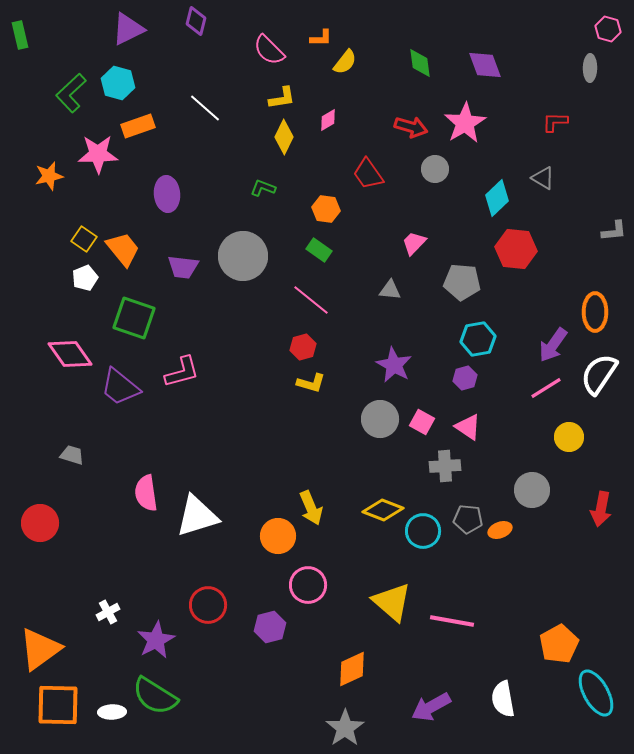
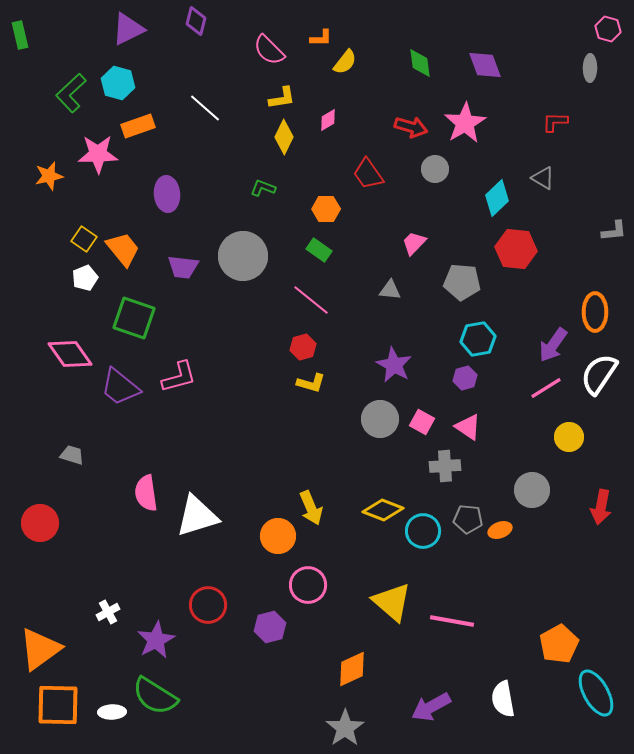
orange hexagon at (326, 209): rotated 8 degrees counterclockwise
pink L-shape at (182, 372): moved 3 px left, 5 px down
red arrow at (601, 509): moved 2 px up
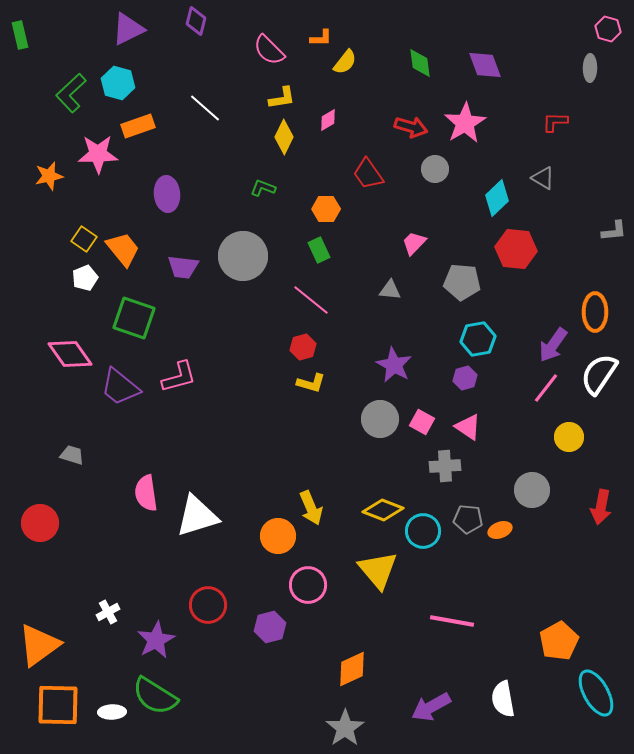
green rectangle at (319, 250): rotated 30 degrees clockwise
pink line at (546, 388): rotated 20 degrees counterclockwise
yellow triangle at (392, 602): moved 14 px left, 32 px up; rotated 9 degrees clockwise
orange pentagon at (559, 644): moved 3 px up
orange triangle at (40, 649): moved 1 px left, 4 px up
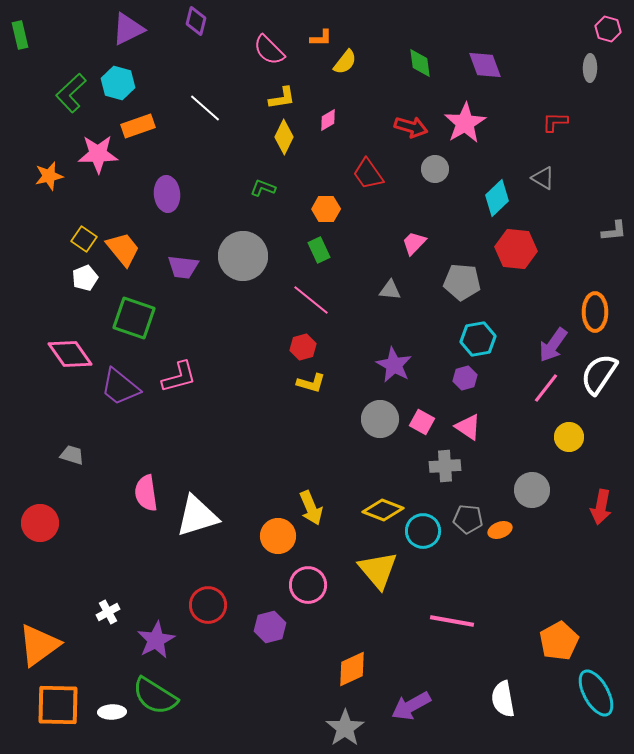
purple arrow at (431, 707): moved 20 px left, 1 px up
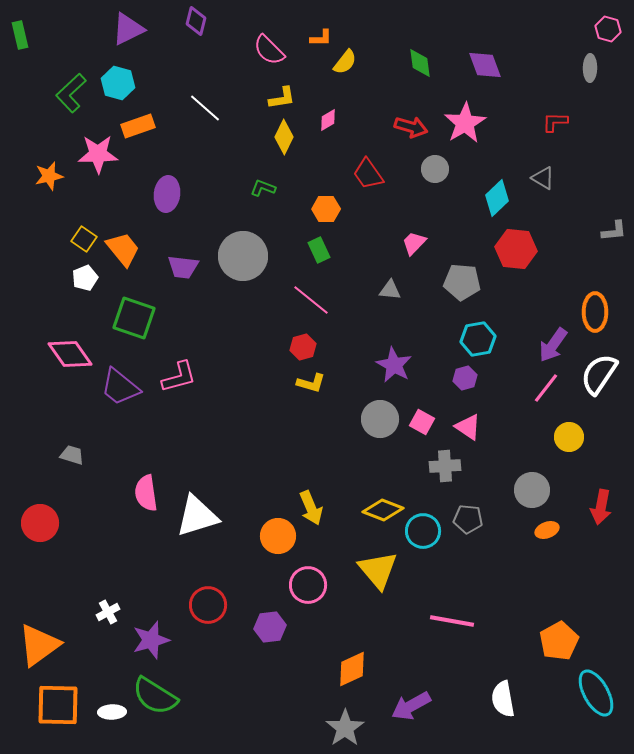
purple ellipse at (167, 194): rotated 12 degrees clockwise
orange ellipse at (500, 530): moved 47 px right
purple hexagon at (270, 627): rotated 8 degrees clockwise
purple star at (156, 640): moved 5 px left; rotated 12 degrees clockwise
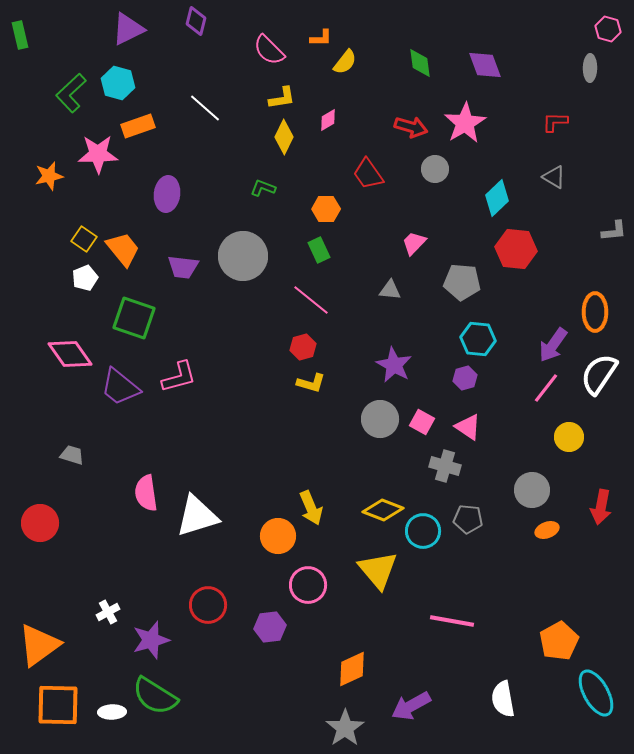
gray triangle at (543, 178): moved 11 px right, 1 px up
cyan hexagon at (478, 339): rotated 16 degrees clockwise
gray cross at (445, 466): rotated 20 degrees clockwise
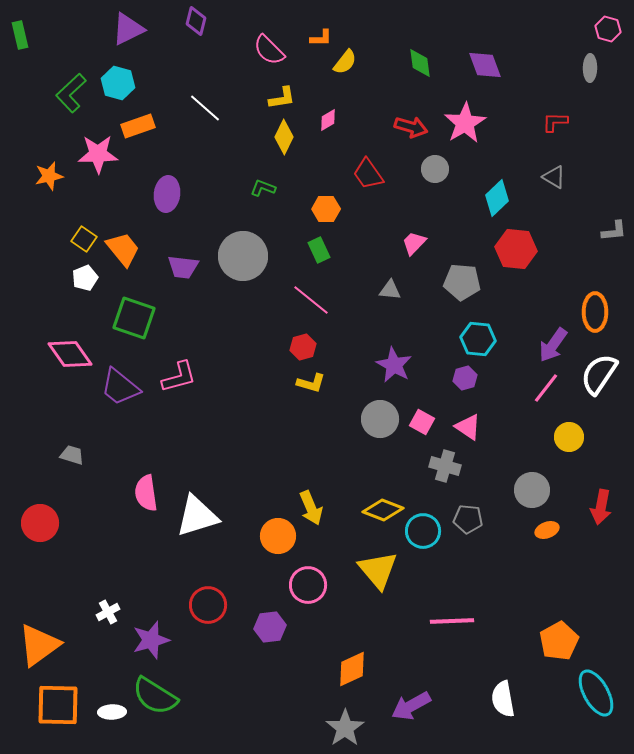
pink line at (452, 621): rotated 12 degrees counterclockwise
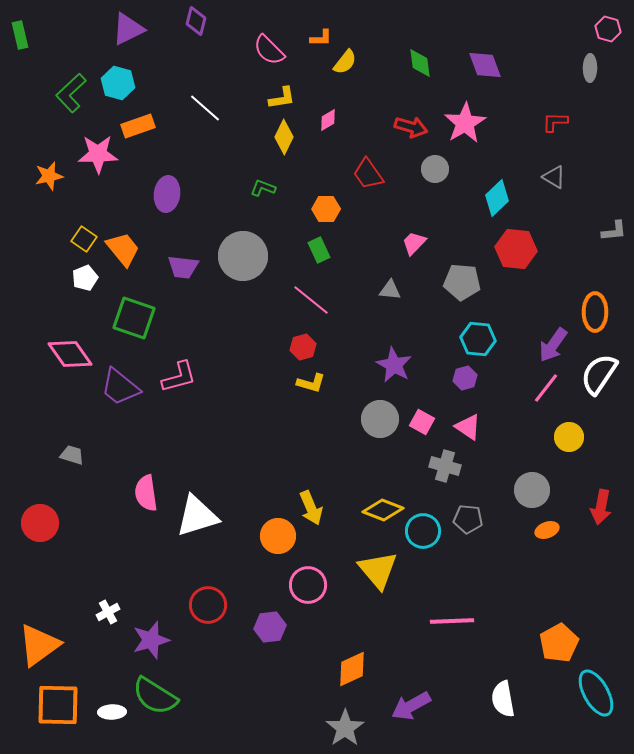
orange pentagon at (559, 641): moved 2 px down
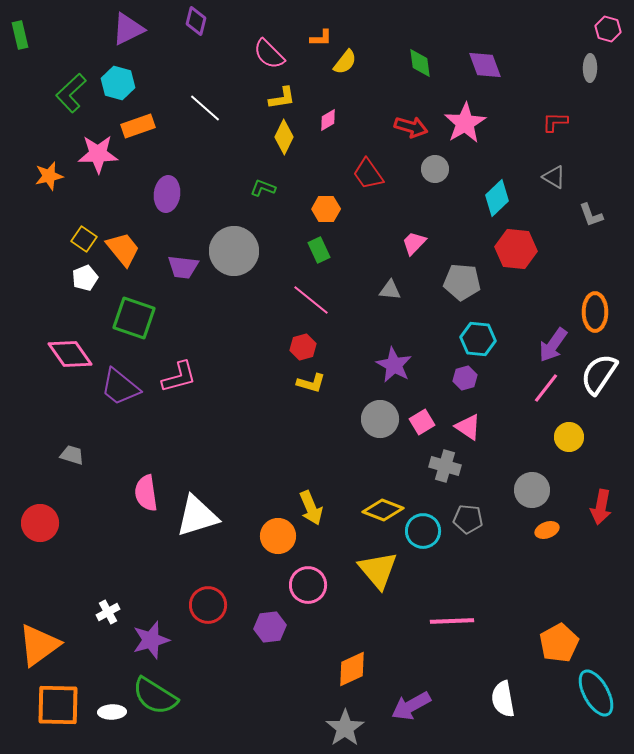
pink semicircle at (269, 50): moved 4 px down
gray L-shape at (614, 231): moved 23 px left, 16 px up; rotated 76 degrees clockwise
gray circle at (243, 256): moved 9 px left, 5 px up
pink square at (422, 422): rotated 30 degrees clockwise
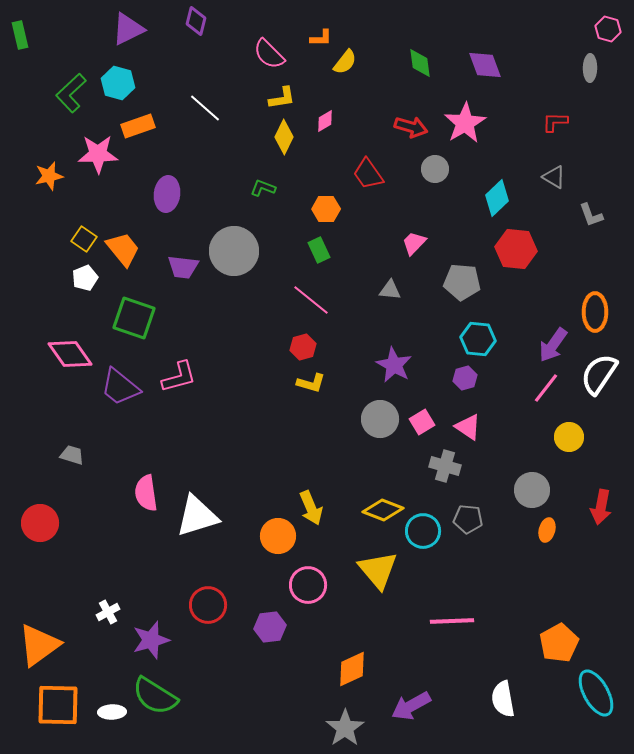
pink diamond at (328, 120): moved 3 px left, 1 px down
orange ellipse at (547, 530): rotated 55 degrees counterclockwise
